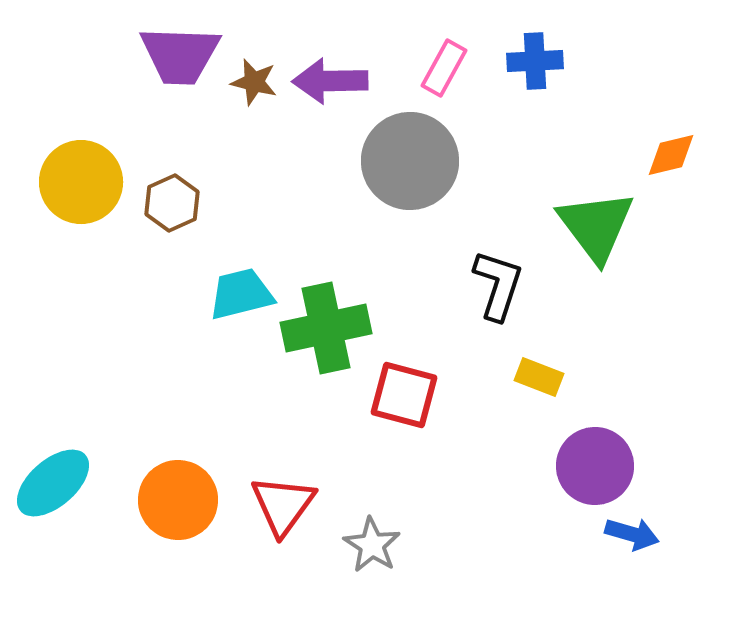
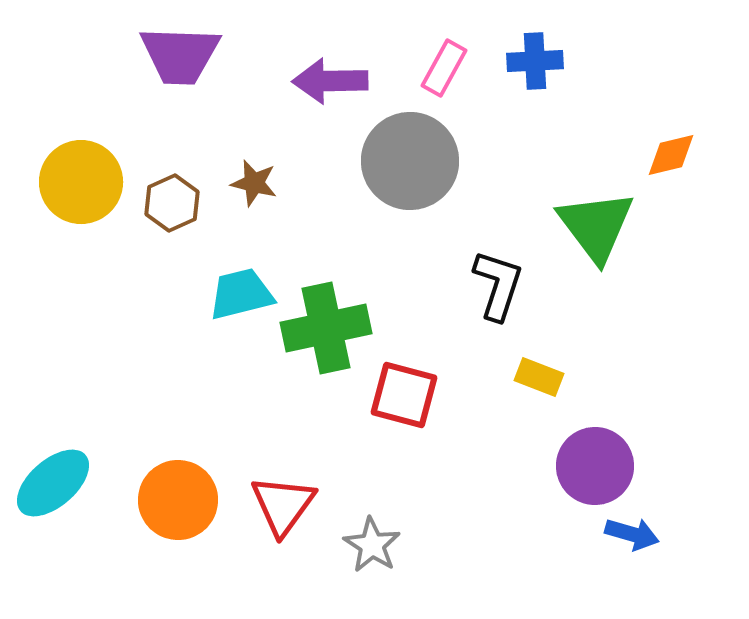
brown star: moved 101 px down
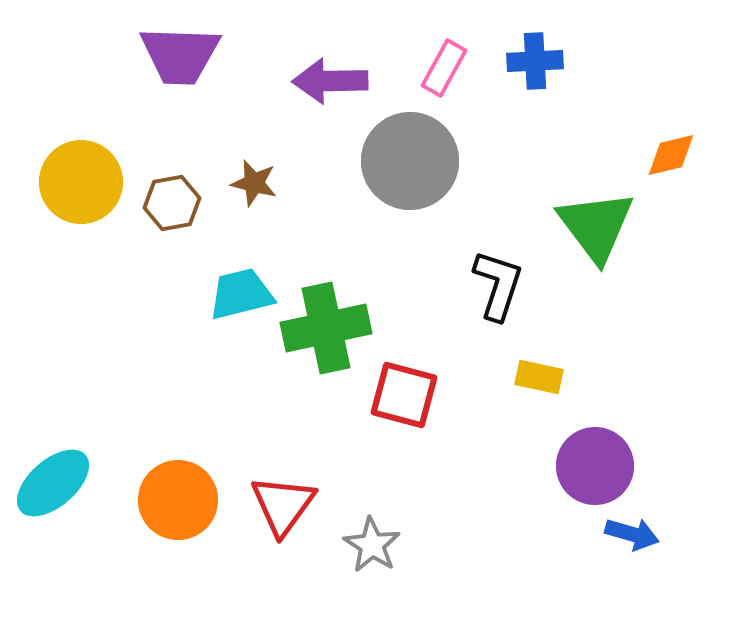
brown hexagon: rotated 14 degrees clockwise
yellow rectangle: rotated 9 degrees counterclockwise
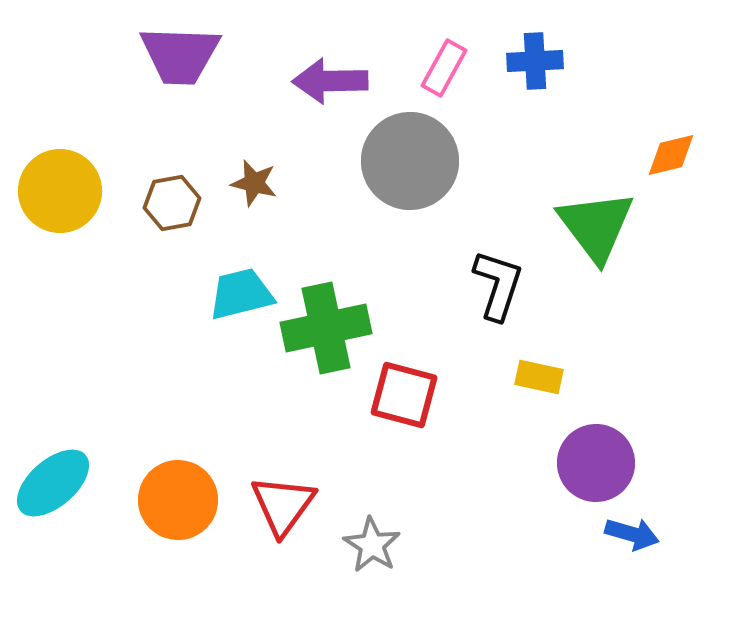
yellow circle: moved 21 px left, 9 px down
purple circle: moved 1 px right, 3 px up
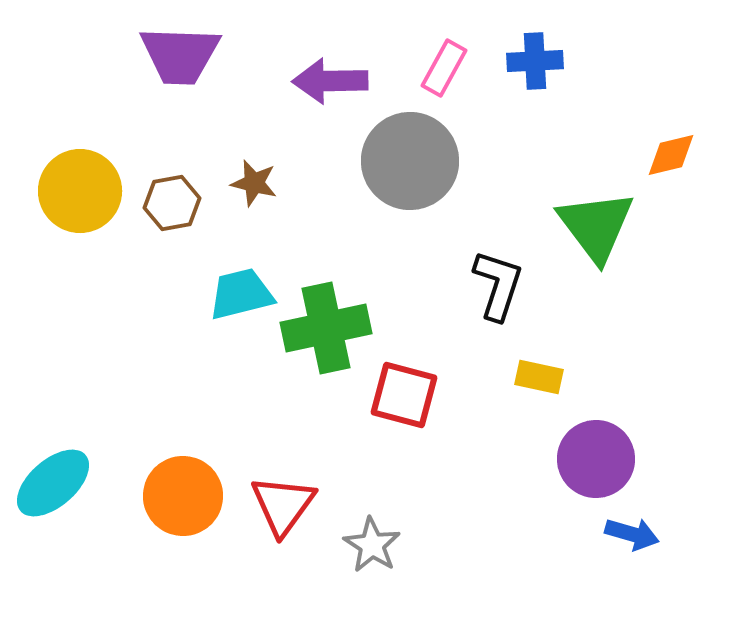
yellow circle: moved 20 px right
purple circle: moved 4 px up
orange circle: moved 5 px right, 4 px up
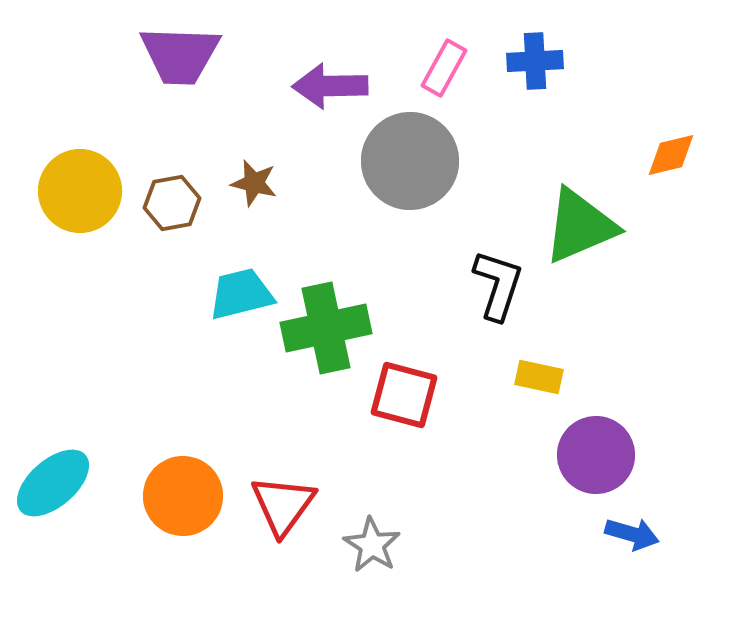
purple arrow: moved 5 px down
green triangle: moved 16 px left; rotated 44 degrees clockwise
purple circle: moved 4 px up
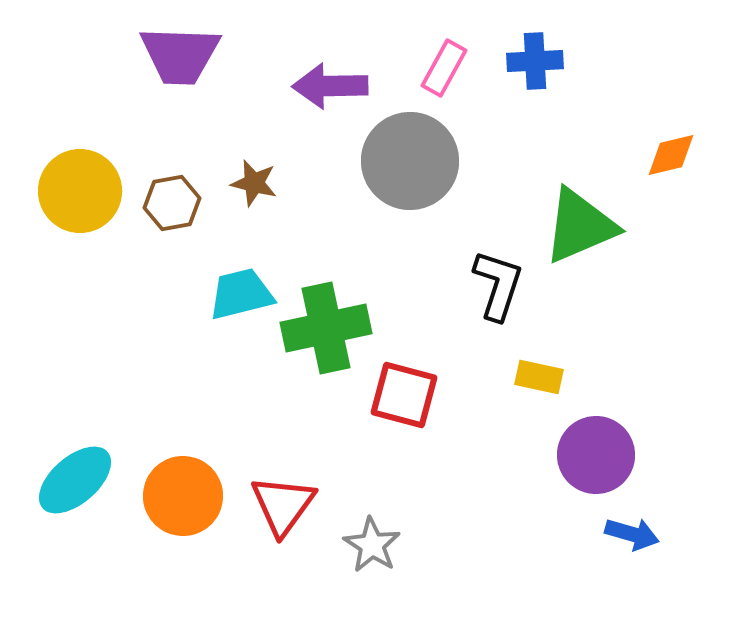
cyan ellipse: moved 22 px right, 3 px up
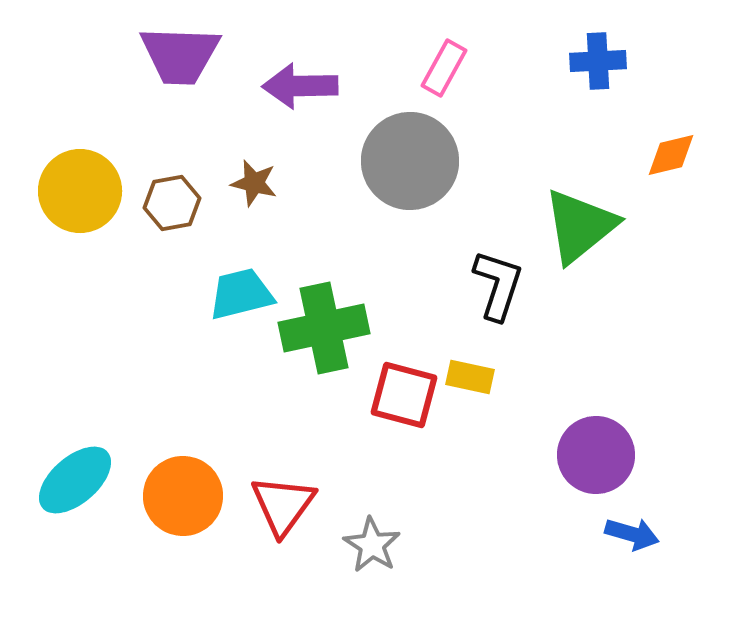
blue cross: moved 63 px right
purple arrow: moved 30 px left
green triangle: rotated 16 degrees counterclockwise
green cross: moved 2 px left
yellow rectangle: moved 69 px left
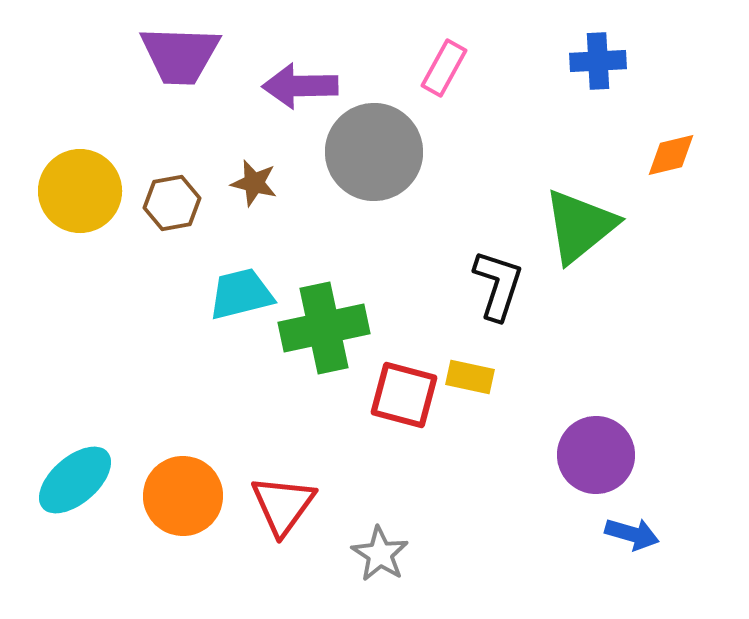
gray circle: moved 36 px left, 9 px up
gray star: moved 8 px right, 9 px down
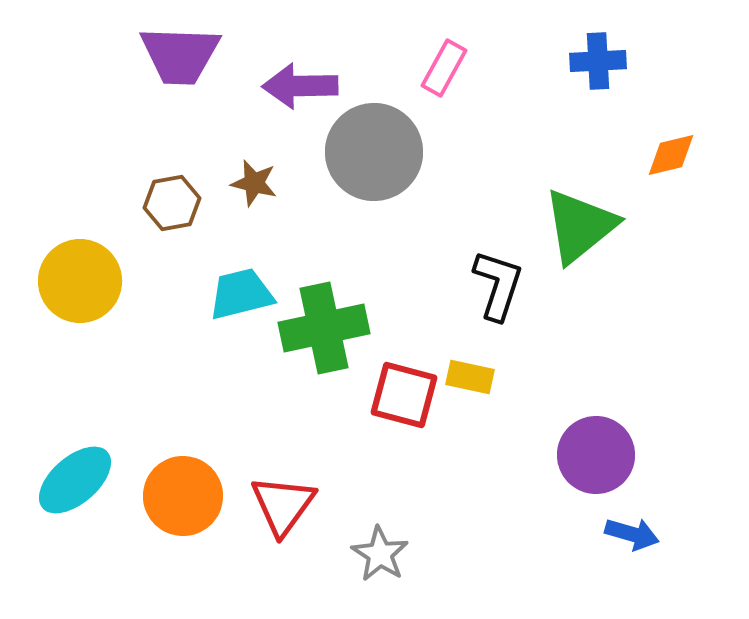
yellow circle: moved 90 px down
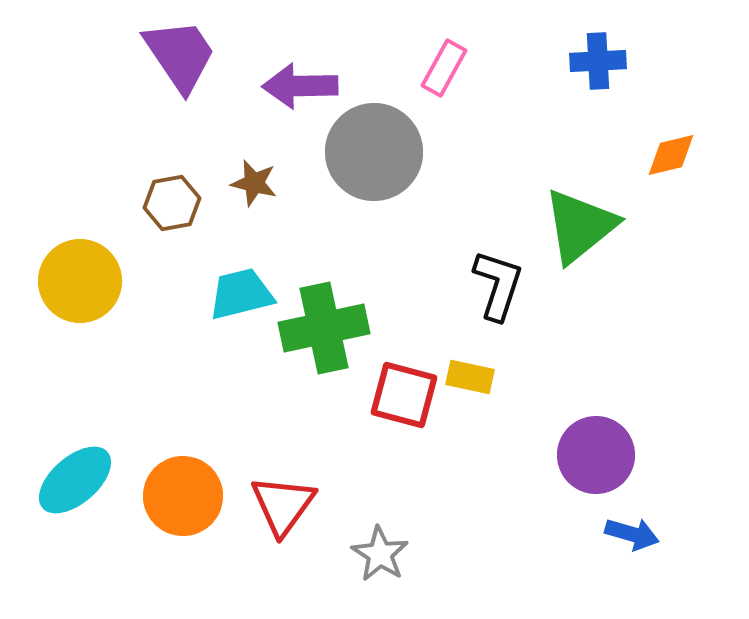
purple trapezoid: rotated 126 degrees counterclockwise
